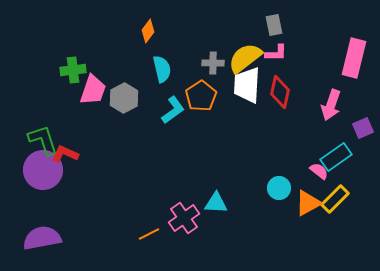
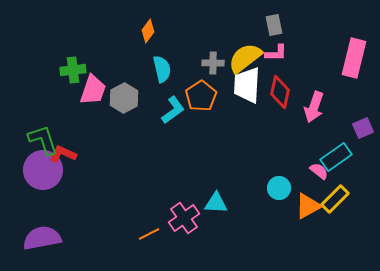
pink arrow: moved 17 px left, 2 px down
red L-shape: moved 2 px left
orange triangle: moved 3 px down
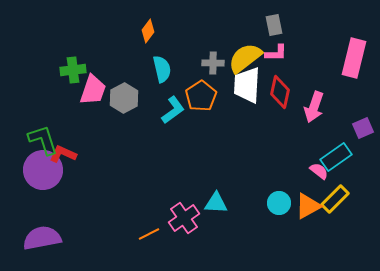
cyan circle: moved 15 px down
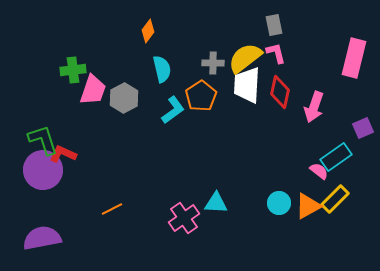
pink L-shape: rotated 105 degrees counterclockwise
orange line: moved 37 px left, 25 px up
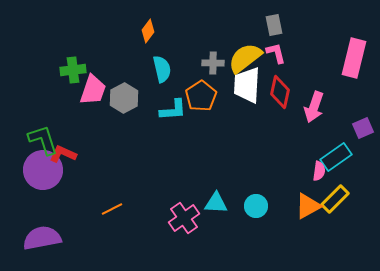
cyan L-shape: rotated 32 degrees clockwise
pink semicircle: rotated 60 degrees clockwise
cyan circle: moved 23 px left, 3 px down
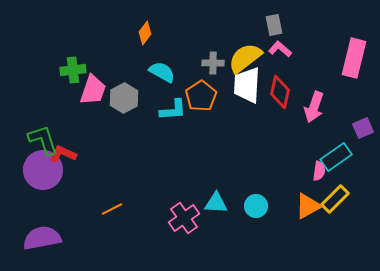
orange diamond: moved 3 px left, 2 px down
pink L-shape: moved 4 px right, 4 px up; rotated 35 degrees counterclockwise
cyan semicircle: moved 3 px down; rotated 48 degrees counterclockwise
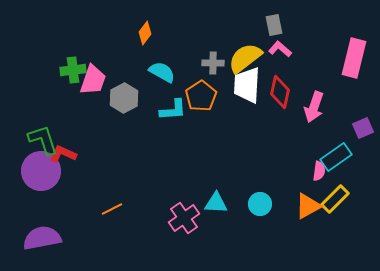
pink trapezoid: moved 10 px up
purple circle: moved 2 px left, 1 px down
cyan circle: moved 4 px right, 2 px up
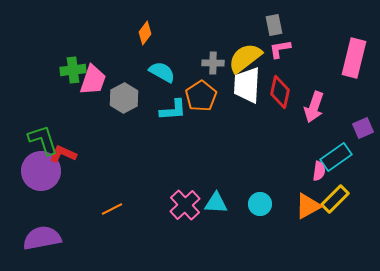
pink L-shape: rotated 50 degrees counterclockwise
pink cross: moved 1 px right, 13 px up; rotated 8 degrees counterclockwise
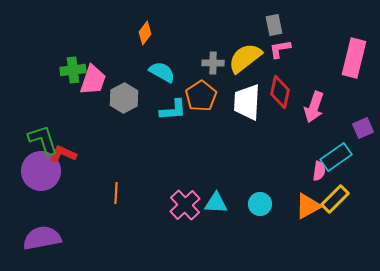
white trapezoid: moved 17 px down
orange line: moved 4 px right, 16 px up; rotated 60 degrees counterclockwise
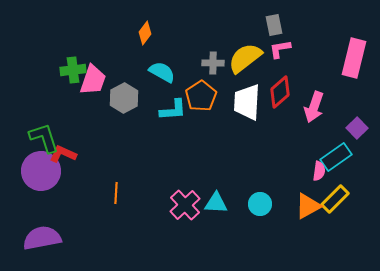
red diamond: rotated 36 degrees clockwise
purple square: moved 6 px left; rotated 20 degrees counterclockwise
green L-shape: moved 1 px right, 2 px up
